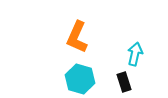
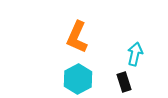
cyan hexagon: moved 2 px left; rotated 16 degrees clockwise
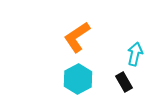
orange L-shape: rotated 32 degrees clockwise
black rectangle: rotated 12 degrees counterclockwise
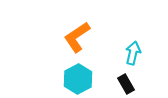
cyan arrow: moved 2 px left, 1 px up
black rectangle: moved 2 px right, 2 px down
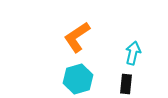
cyan hexagon: rotated 12 degrees clockwise
black rectangle: rotated 36 degrees clockwise
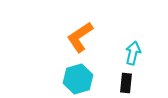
orange L-shape: moved 3 px right
black rectangle: moved 1 px up
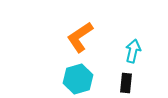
cyan arrow: moved 2 px up
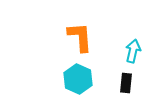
orange L-shape: rotated 120 degrees clockwise
cyan hexagon: rotated 20 degrees counterclockwise
